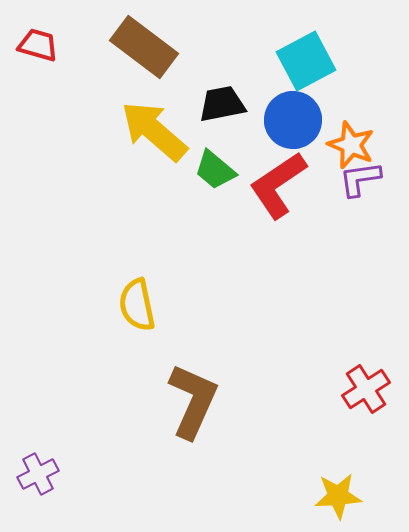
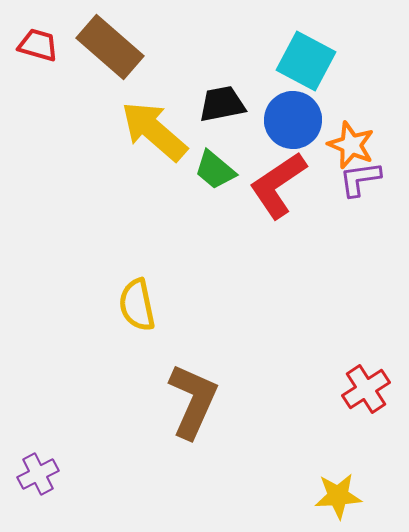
brown rectangle: moved 34 px left; rotated 4 degrees clockwise
cyan square: rotated 34 degrees counterclockwise
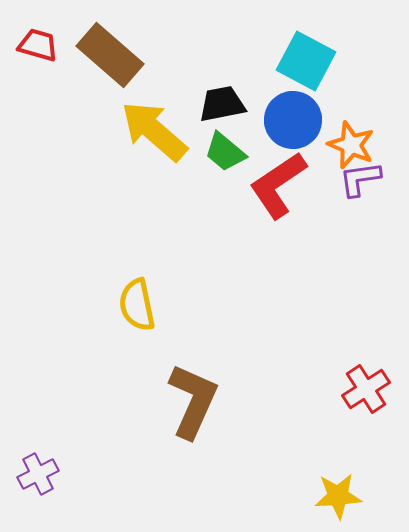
brown rectangle: moved 8 px down
green trapezoid: moved 10 px right, 18 px up
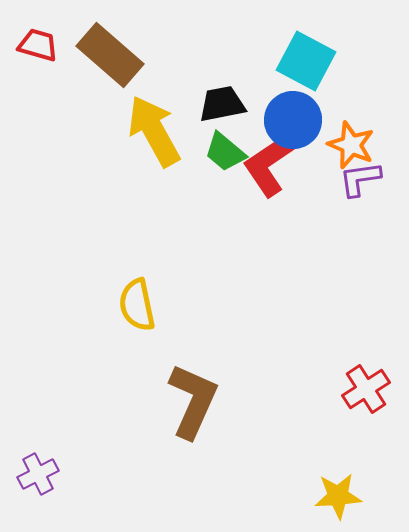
yellow arrow: rotated 20 degrees clockwise
red L-shape: moved 7 px left, 22 px up
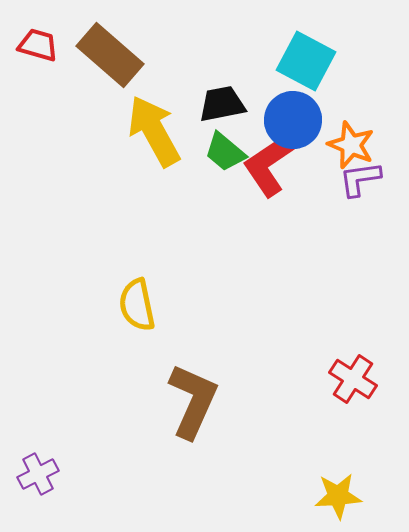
red cross: moved 13 px left, 10 px up; rotated 24 degrees counterclockwise
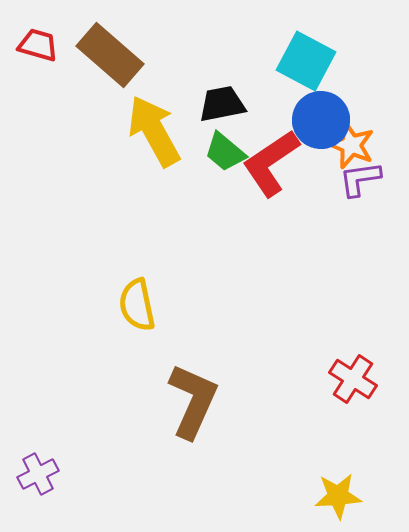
blue circle: moved 28 px right
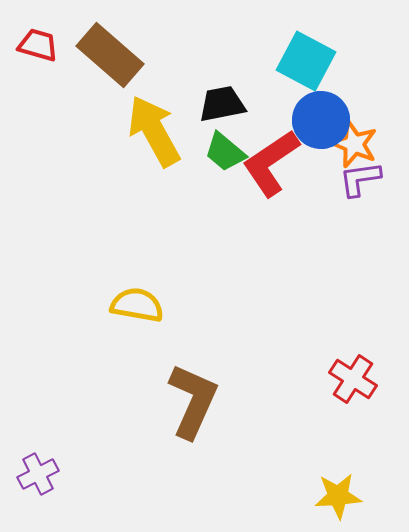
orange star: moved 3 px right, 1 px up
yellow semicircle: rotated 112 degrees clockwise
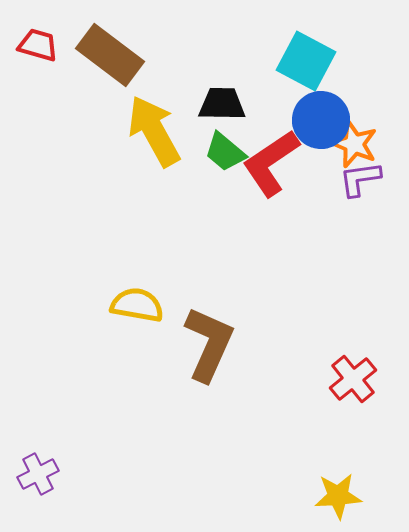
brown rectangle: rotated 4 degrees counterclockwise
black trapezoid: rotated 12 degrees clockwise
red cross: rotated 18 degrees clockwise
brown L-shape: moved 16 px right, 57 px up
